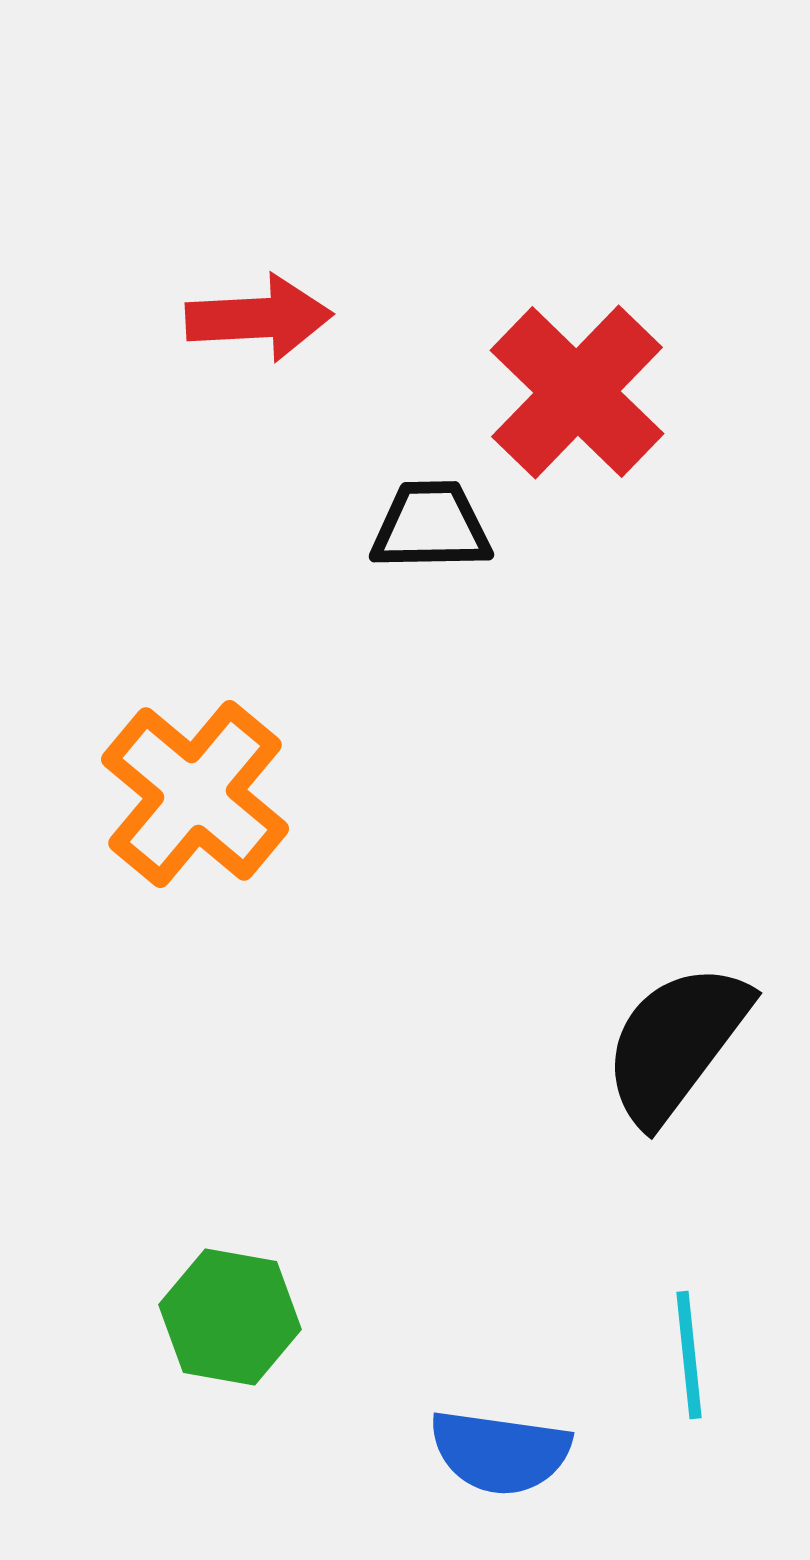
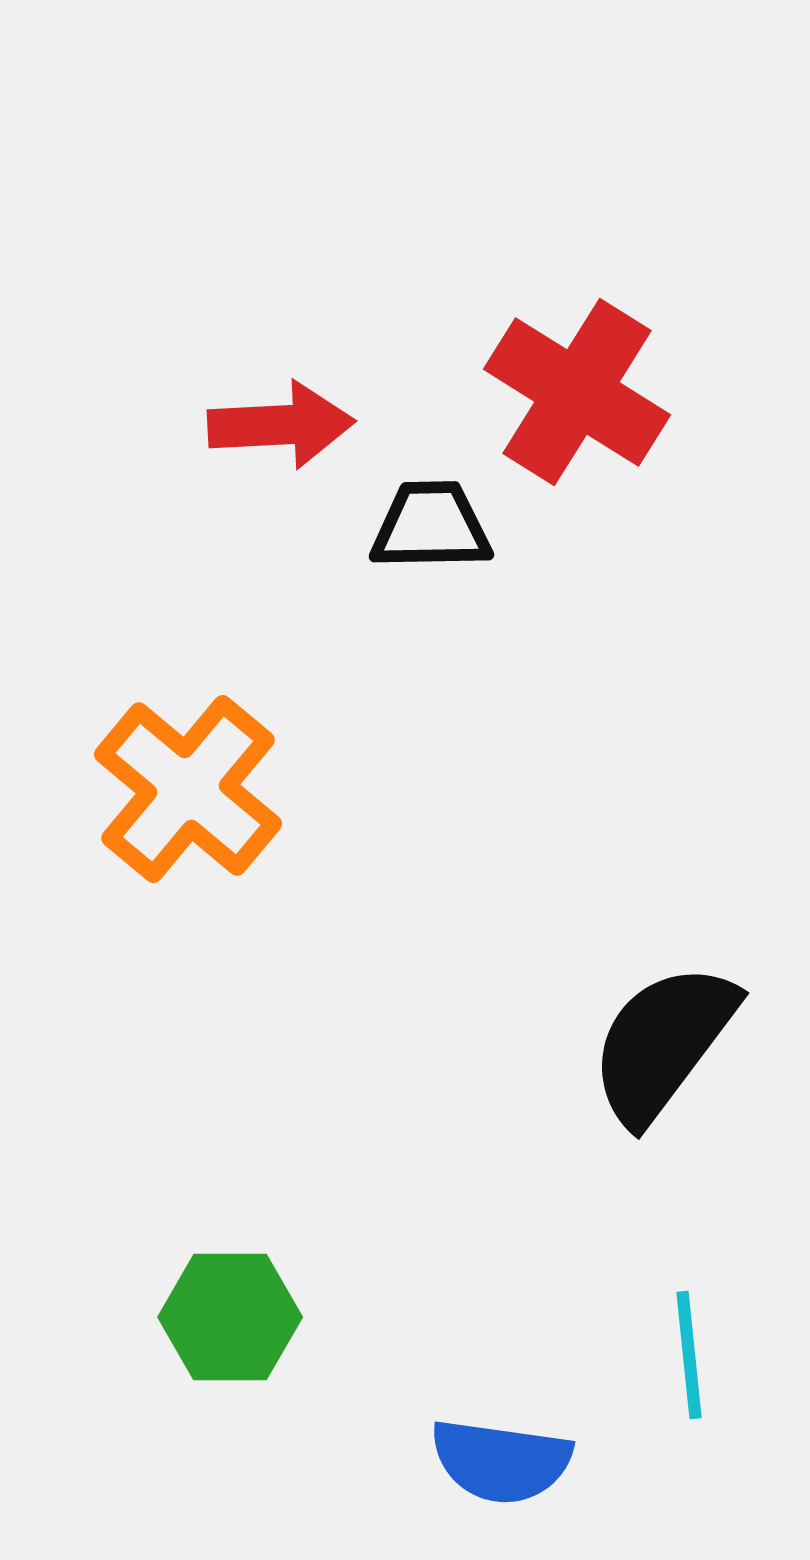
red arrow: moved 22 px right, 107 px down
red cross: rotated 12 degrees counterclockwise
orange cross: moved 7 px left, 5 px up
black semicircle: moved 13 px left
green hexagon: rotated 10 degrees counterclockwise
blue semicircle: moved 1 px right, 9 px down
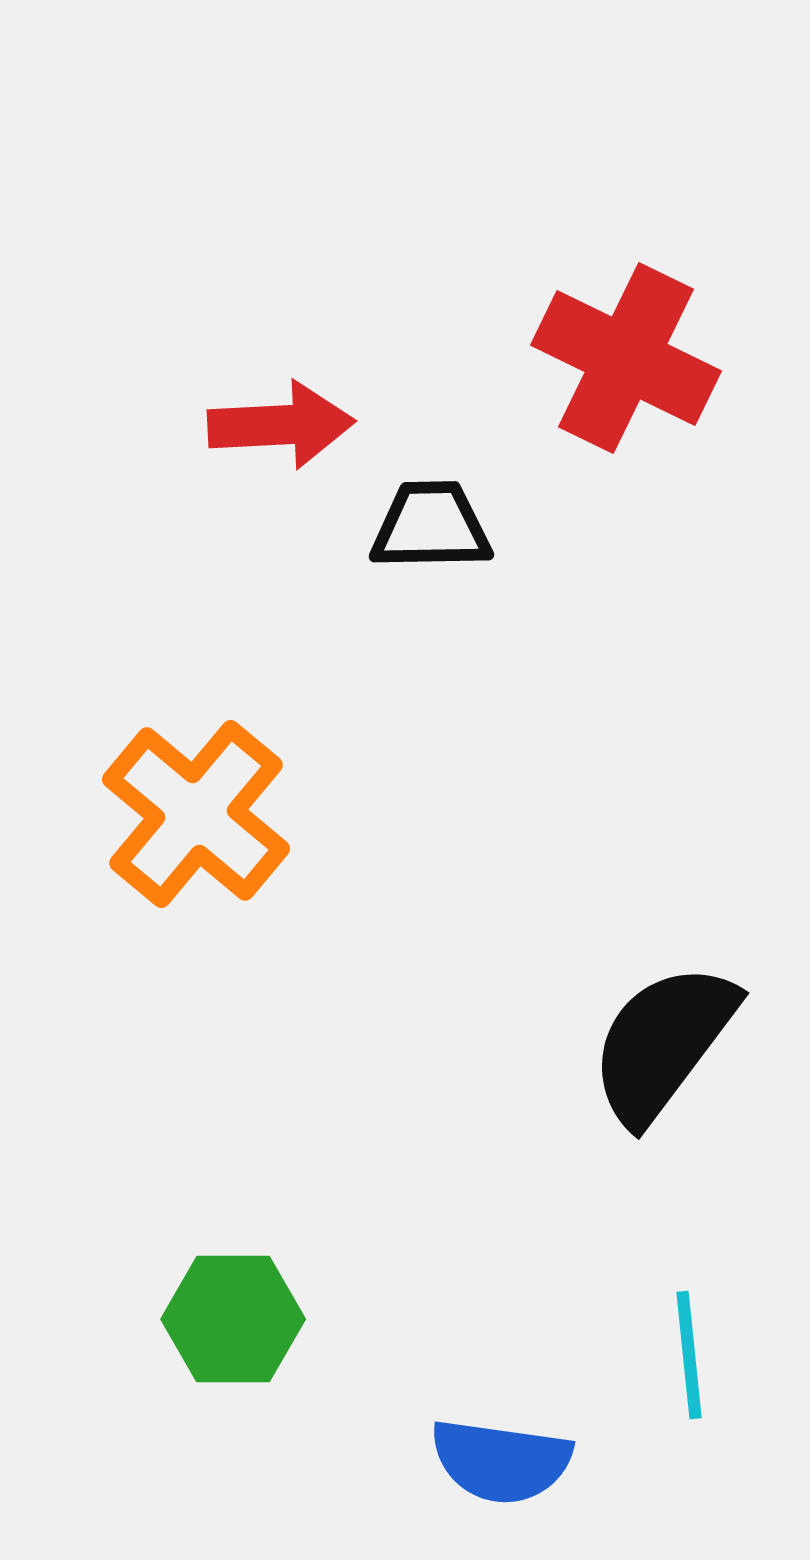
red cross: moved 49 px right, 34 px up; rotated 6 degrees counterclockwise
orange cross: moved 8 px right, 25 px down
green hexagon: moved 3 px right, 2 px down
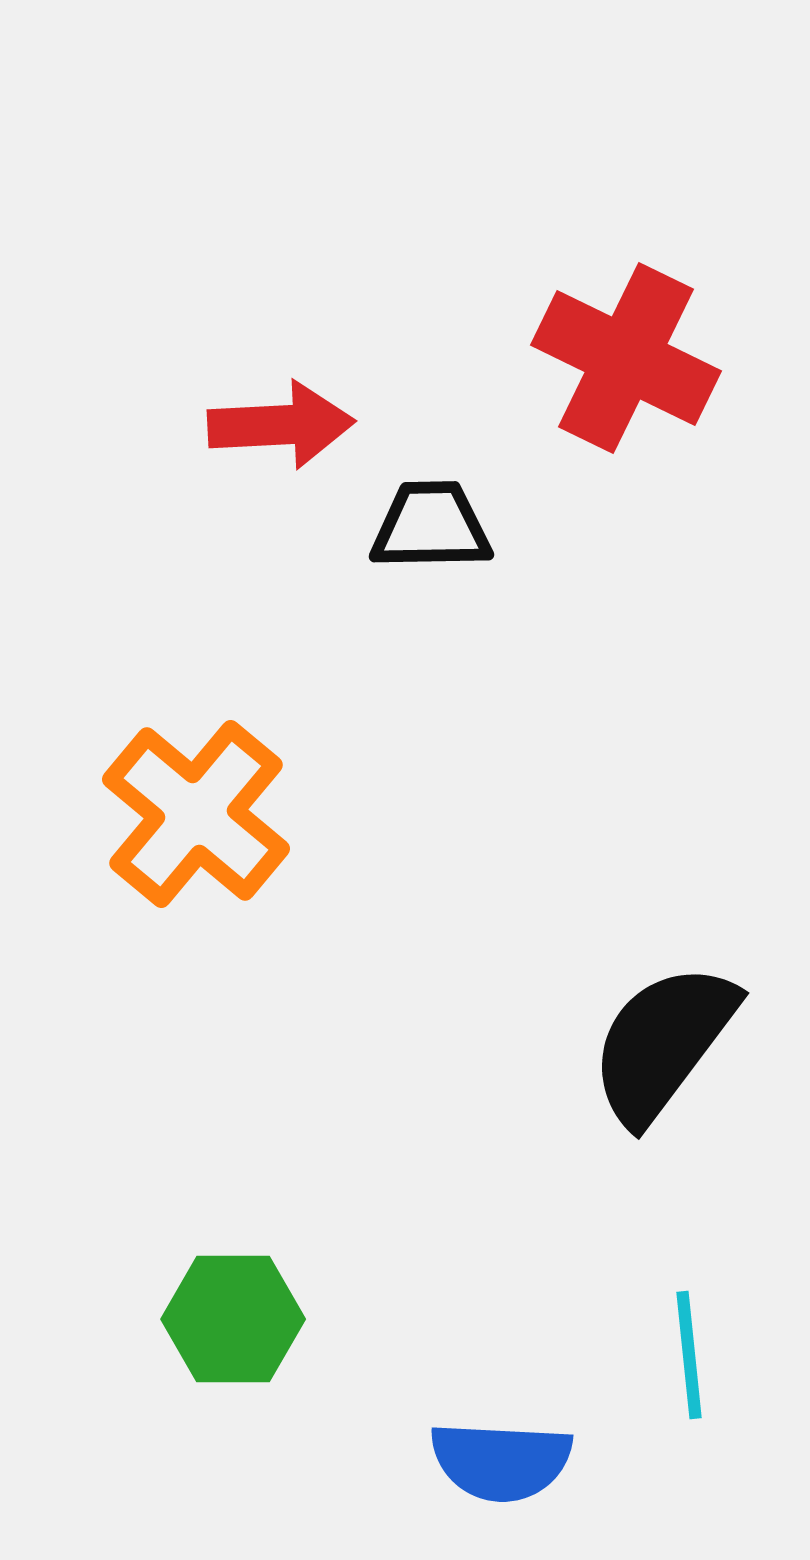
blue semicircle: rotated 5 degrees counterclockwise
